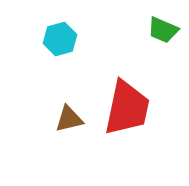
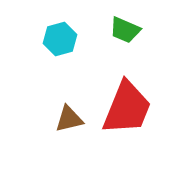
green trapezoid: moved 38 px left
red trapezoid: rotated 10 degrees clockwise
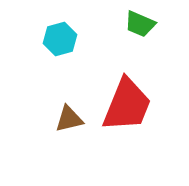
green trapezoid: moved 15 px right, 6 px up
red trapezoid: moved 3 px up
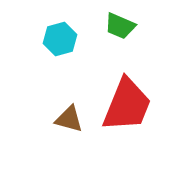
green trapezoid: moved 20 px left, 2 px down
brown triangle: rotated 28 degrees clockwise
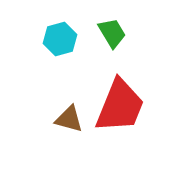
green trapezoid: moved 8 px left, 7 px down; rotated 144 degrees counterclockwise
red trapezoid: moved 7 px left, 1 px down
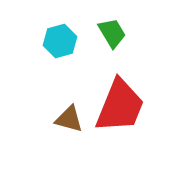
cyan hexagon: moved 2 px down
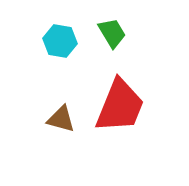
cyan hexagon: rotated 24 degrees clockwise
brown triangle: moved 8 px left
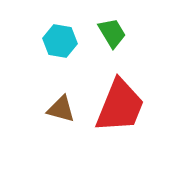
brown triangle: moved 10 px up
